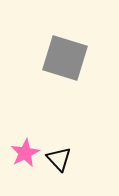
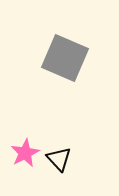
gray square: rotated 6 degrees clockwise
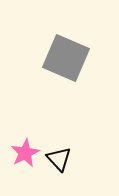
gray square: moved 1 px right
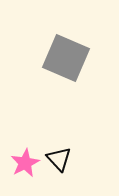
pink star: moved 10 px down
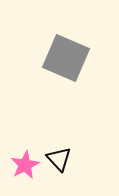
pink star: moved 2 px down
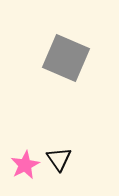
black triangle: rotated 8 degrees clockwise
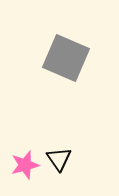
pink star: rotated 12 degrees clockwise
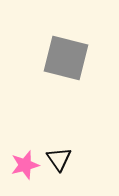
gray square: rotated 9 degrees counterclockwise
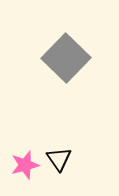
gray square: rotated 30 degrees clockwise
